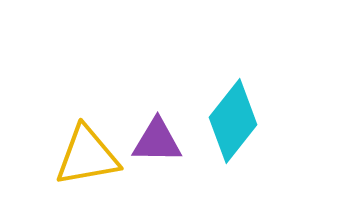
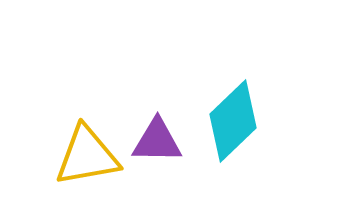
cyan diamond: rotated 8 degrees clockwise
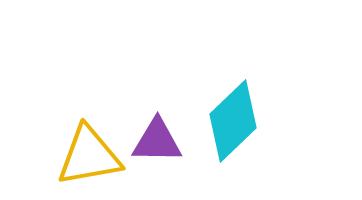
yellow triangle: moved 2 px right
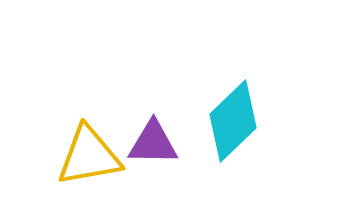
purple triangle: moved 4 px left, 2 px down
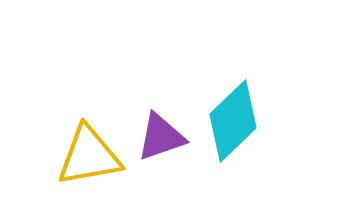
purple triangle: moved 8 px right, 6 px up; rotated 20 degrees counterclockwise
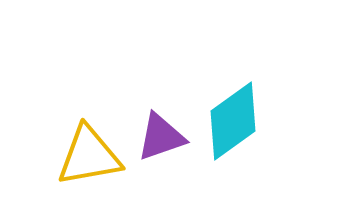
cyan diamond: rotated 8 degrees clockwise
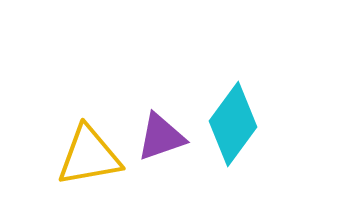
cyan diamond: moved 3 px down; rotated 18 degrees counterclockwise
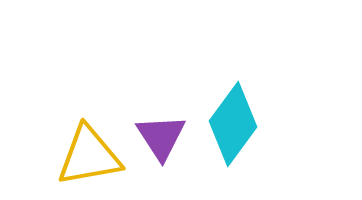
purple triangle: rotated 44 degrees counterclockwise
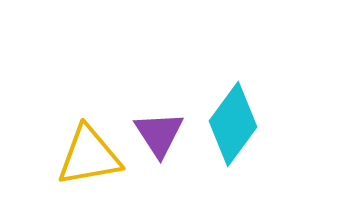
purple triangle: moved 2 px left, 3 px up
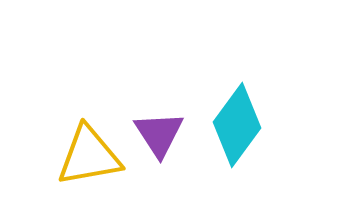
cyan diamond: moved 4 px right, 1 px down
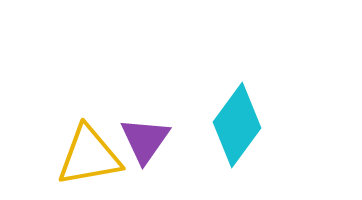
purple triangle: moved 14 px left, 6 px down; rotated 8 degrees clockwise
